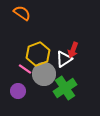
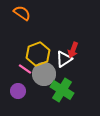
green cross: moved 3 px left, 2 px down; rotated 25 degrees counterclockwise
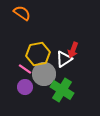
yellow hexagon: rotated 10 degrees clockwise
purple circle: moved 7 px right, 4 px up
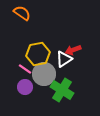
red arrow: rotated 49 degrees clockwise
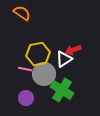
pink line: rotated 24 degrees counterclockwise
purple circle: moved 1 px right, 11 px down
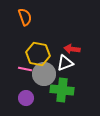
orange semicircle: moved 3 px right, 4 px down; rotated 36 degrees clockwise
red arrow: moved 1 px left, 1 px up; rotated 28 degrees clockwise
yellow hexagon: rotated 20 degrees clockwise
white triangle: moved 1 px right, 4 px down; rotated 12 degrees clockwise
green cross: rotated 25 degrees counterclockwise
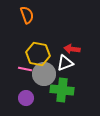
orange semicircle: moved 2 px right, 2 px up
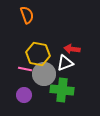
purple circle: moved 2 px left, 3 px up
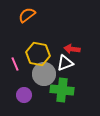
orange semicircle: rotated 108 degrees counterclockwise
pink line: moved 10 px left, 5 px up; rotated 56 degrees clockwise
